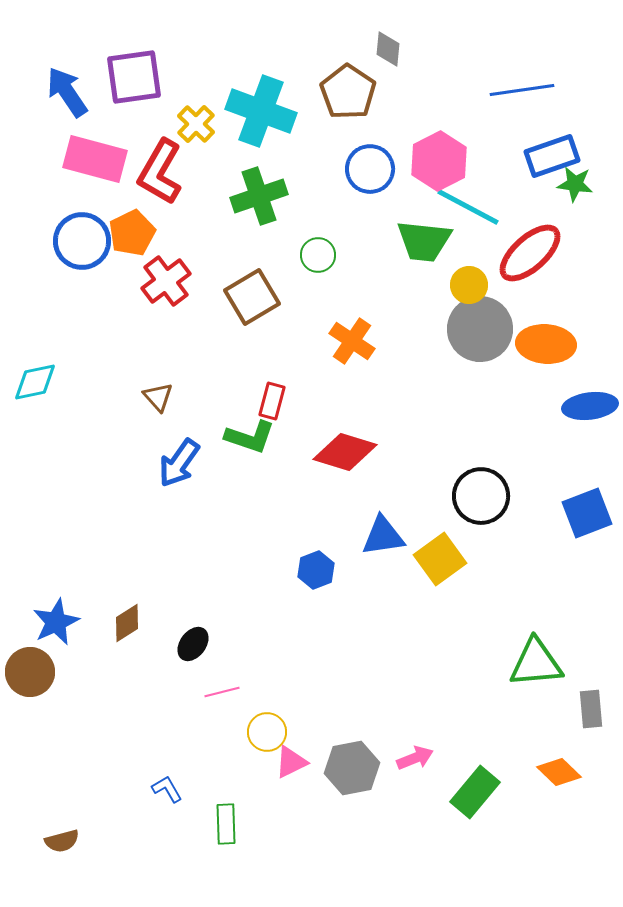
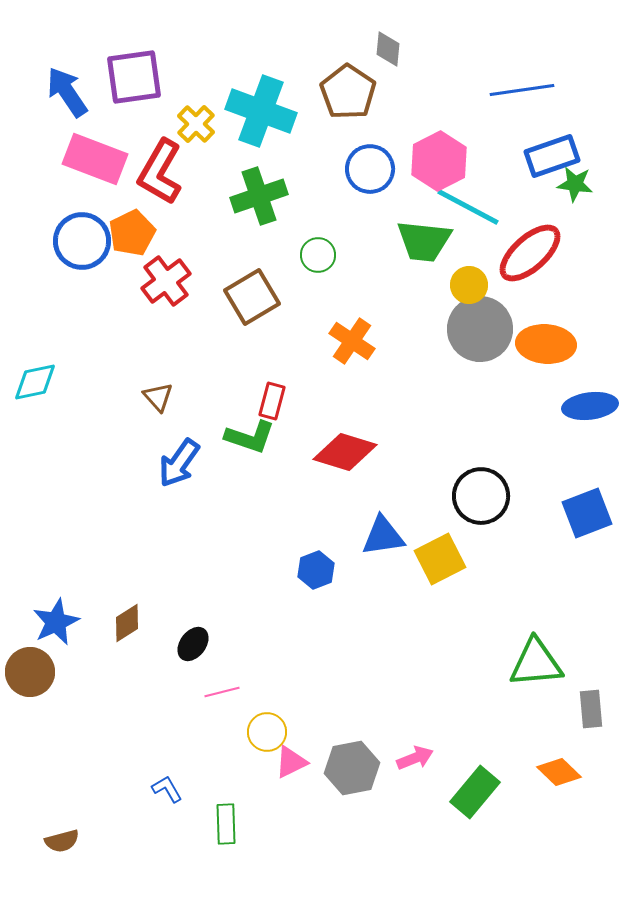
pink rectangle at (95, 159): rotated 6 degrees clockwise
yellow square at (440, 559): rotated 9 degrees clockwise
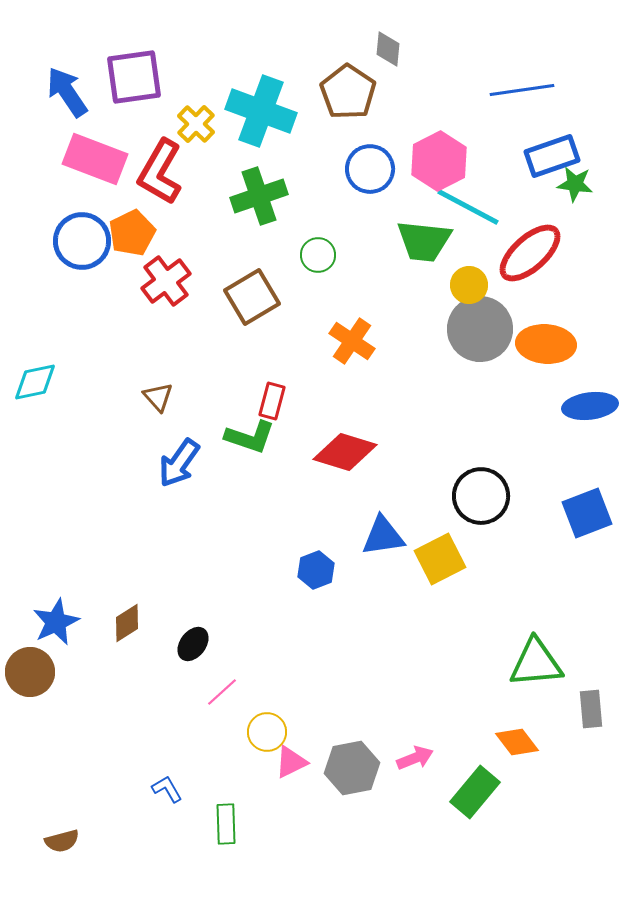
pink line at (222, 692): rotated 28 degrees counterclockwise
orange diamond at (559, 772): moved 42 px left, 30 px up; rotated 9 degrees clockwise
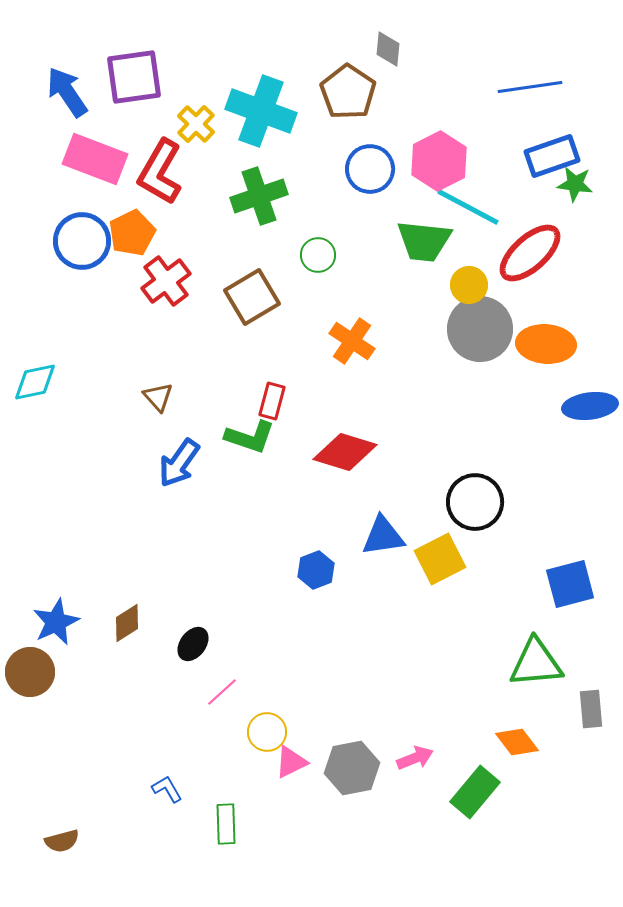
blue line at (522, 90): moved 8 px right, 3 px up
black circle at (481, 496): moved 6 px left, 6 px down
blue square at (587, 513): moved 17 px left, 71 px down; rotated 6 degrees clockwise
